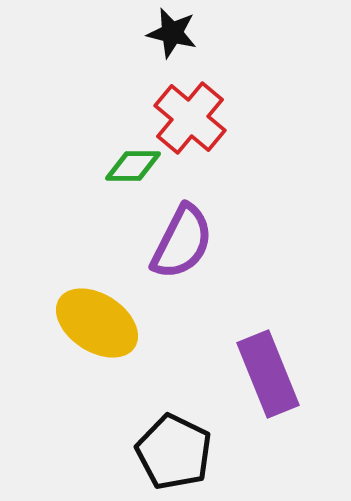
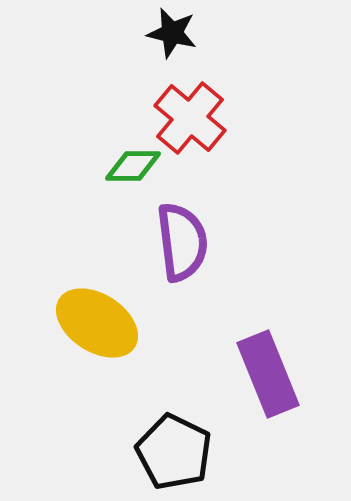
purple semicircle: rotated 34 degrees counterclockwise
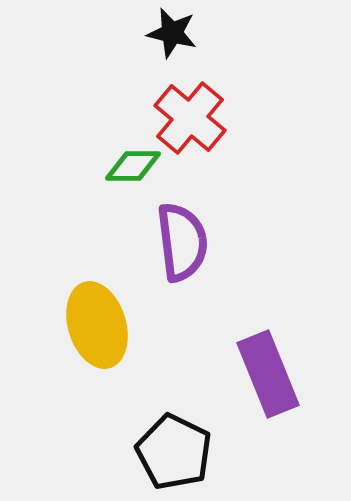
yellow ellipse: moved 2 px down; rotated 40 degrees clockwise
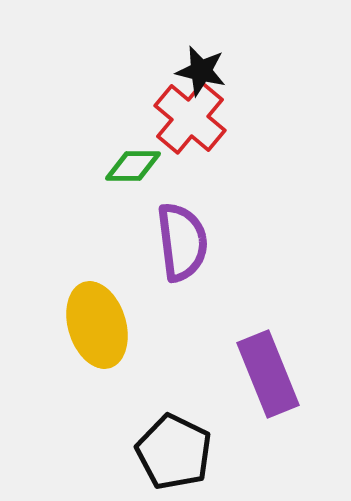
black star: moved 29 px right, 38 px down
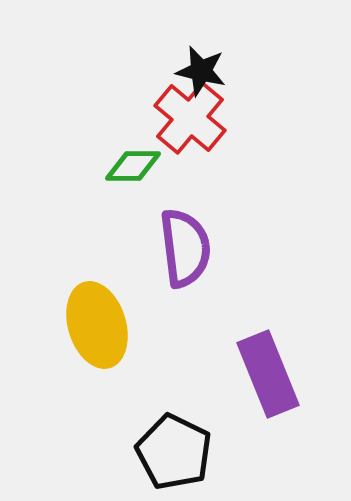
purple semicircle: moved 3 px right, 6 px down
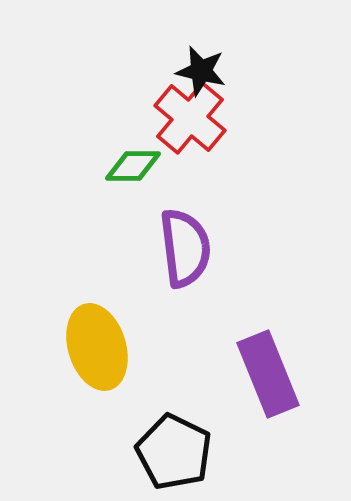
yellow ellipse: moved 22 px down
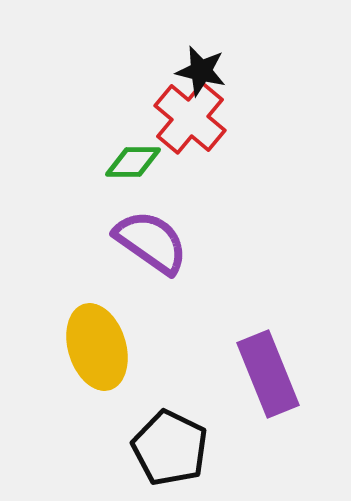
green diamond: moved 4 px up
purple semicircle: moved 34 px left, 6 px up; rotated 48 degrees counterclockwise
black pentagon: moved 4 px left, 4 px up
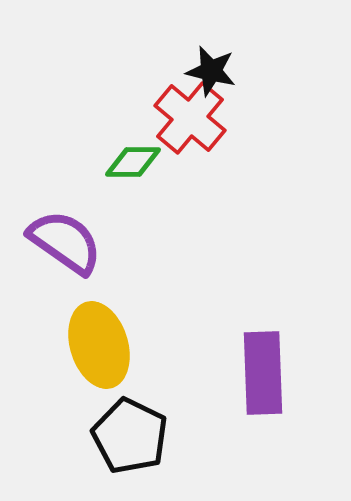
black star: moved 10 px right
purple semicircle: moved 86 px left
yellow ellipse: moved 2 px right, 2 px up
purple rectangle: moved 5 px left, 1 px up; rotated 20 degrees clockwise
black pentagon: moved 40 px left, 12 px up
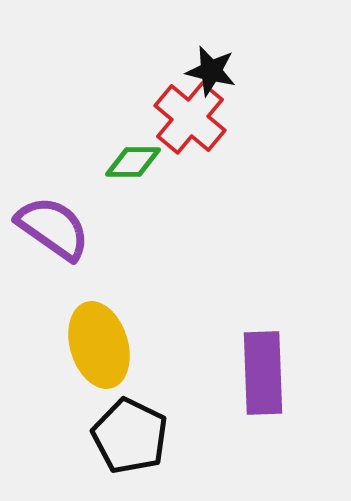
purple semicircle: moved 12 px left, 14 px up
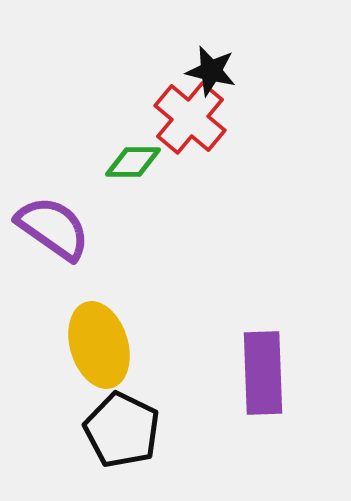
black pentagon: moved 8 px left, 6 px up
